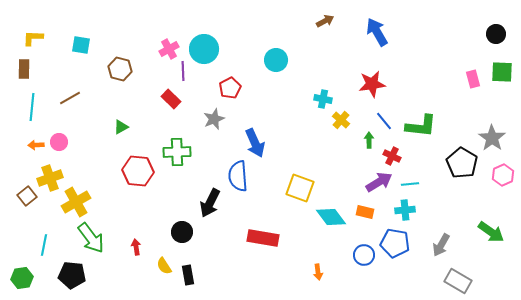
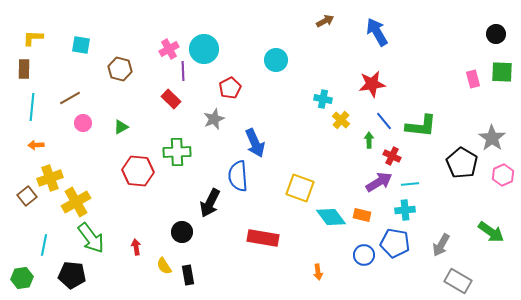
pink circle at (59, 142): moved 24 px right, 19 px up
orange rectangle at (365, 212): moved 3 px left, 3 px down
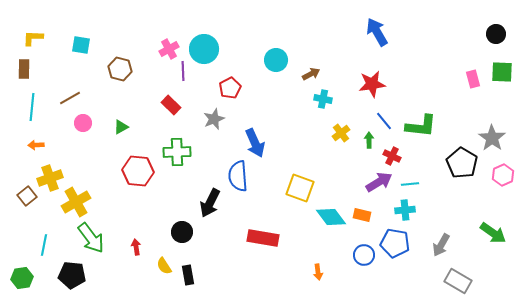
brown arrow at (325, 21): moved 14 px left, 53 px down
red rectangle at (171, 99): moved 6 px down
yellow cross at (341, 120): moved 13 px down; rotated 12 degrees clockwise
green arrow at (491, 232): moved 2 px right, 1 px down
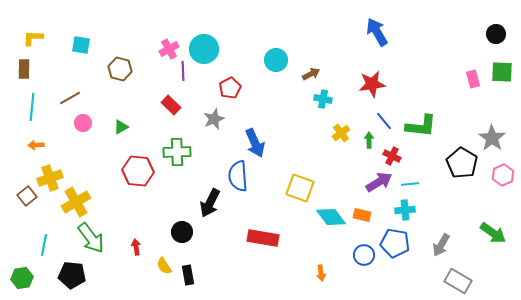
orange arrow at (318, 272): moved 3 px right, 1 px down
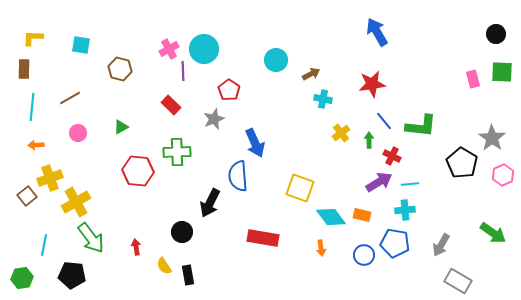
red pentagon at (230, 88): moved 1 px left, 2 px down; rotated 10 degrees counterclockwise
pink circle at (83, 123): moved 5 px left, 10 px down
orange arrow at (321, 273): moved 25 px up
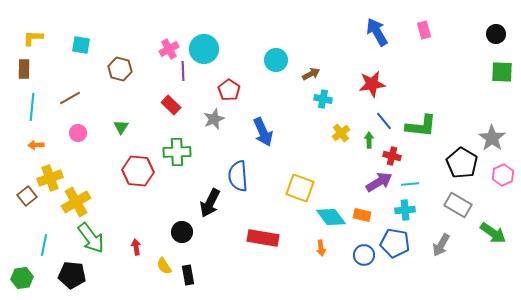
pink rectangle at (473, 79): moved 49 px left, 49 px up
green triangle at (121, 127): rotated 28 degrees counterclockwise
blue arrow at (255, 143): moved 8 px right, 11 px up
red cross at (392, 156): rotated 12 degrees counterclockwise
gray rectangle at (458, 281): moved 76 px up
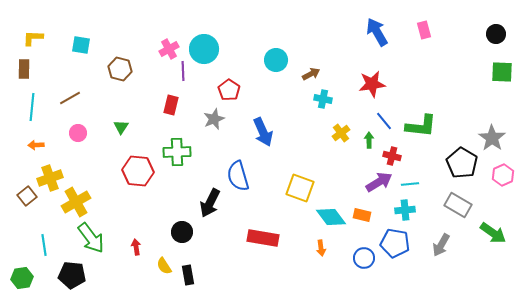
red rectangle at (171, 105): rotated 60 degrees clockwise
blue semicircle at (238, 176): rotated 12 degrees counterclockwise
cyan line at (44, 245): rotated 20 degrees counterclockwise
blue circle at (364, 255): moved 3 px down
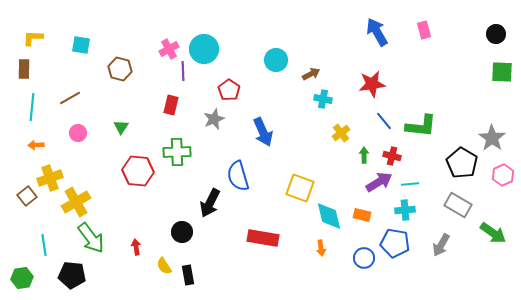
green arrow at (369, 140): moved 5 px left, 15 px down
cyan diamond at (331, 217): moved 2 px left, 1 px up; rotated 24 degrees clockwise
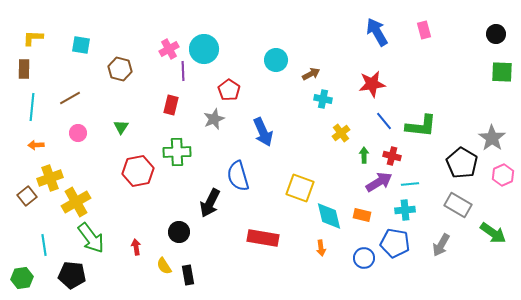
red hexagon at (138, 171): rotated 16 degrees counterclockwise
black circle at (182, 232): moved 3 px left
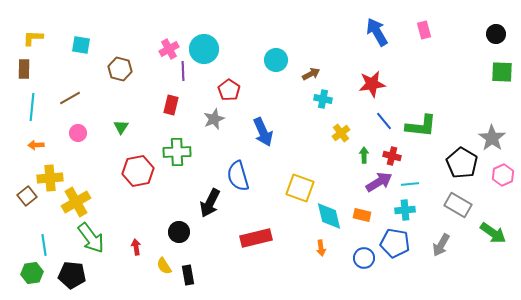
yellow cross at (50, 178): rotated 15 degrees clockwise
red rectangle at (263, 238): moved 7 px left; rotated 24 degrees counterclockwise
green hexagon at (22, 278): moved 10 px right, 5 px up
